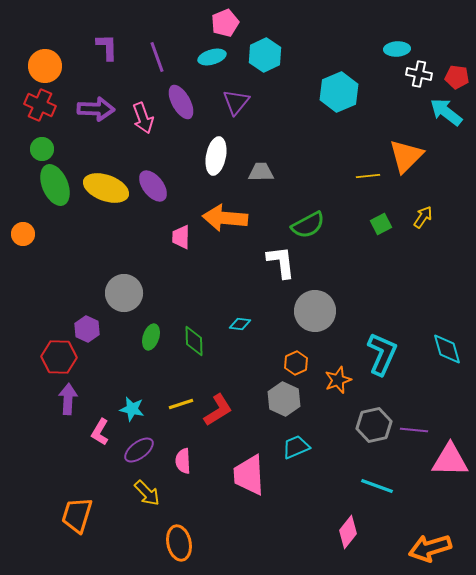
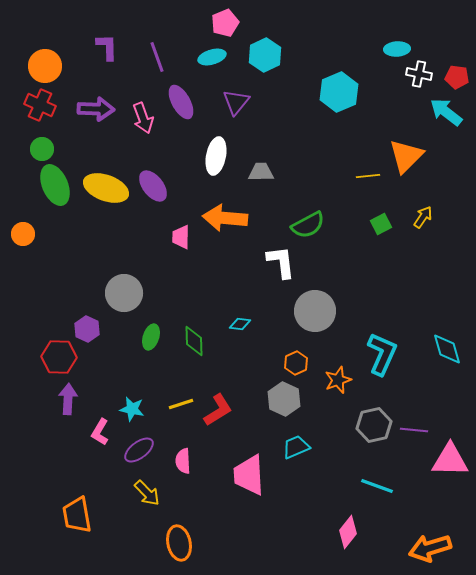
orange trapezoid at (77, 515): rotated 27 degrees counterclockwise
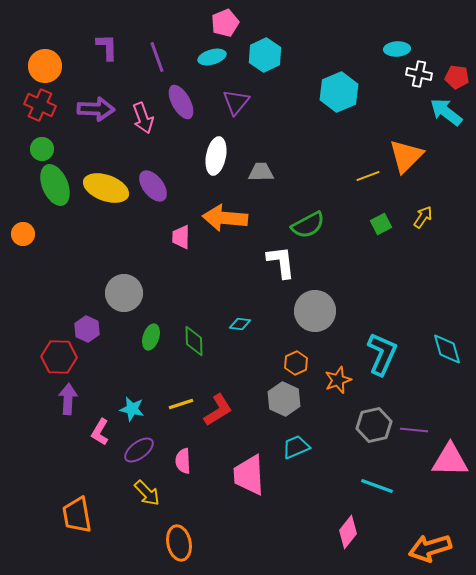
yellow line at (368, 176): rotated 15 degrees counterclockwise
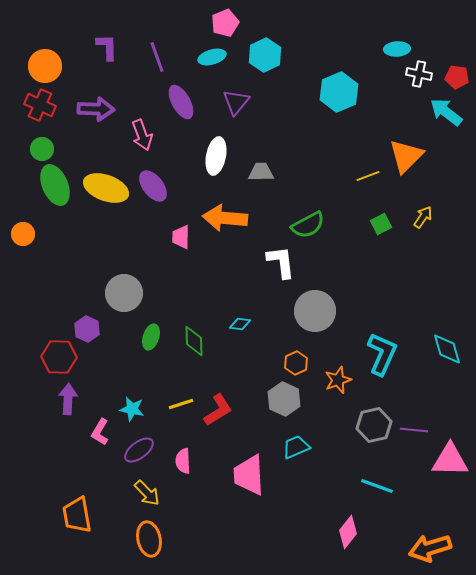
pink arrow at (143, 118): moved 1 px left, 17 px down
orange ellipse at (179, 543): moved 30 px left, 4 px up
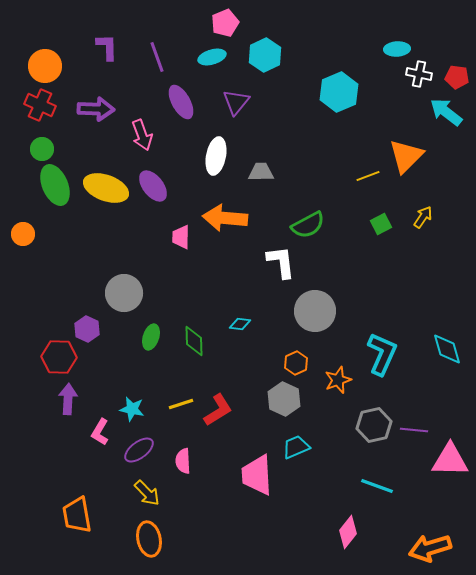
pink trapezoid at (249, 475): moved 8 px right
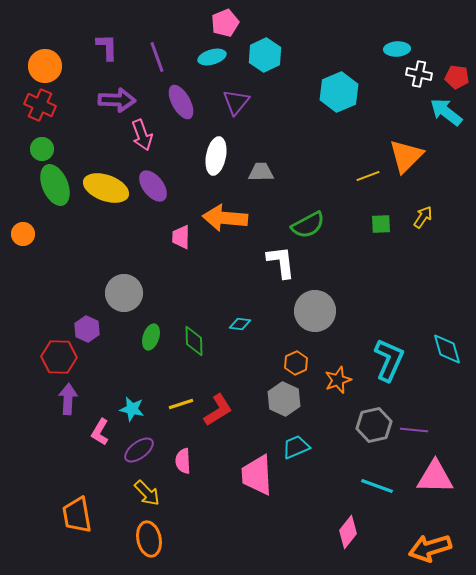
purple arrow at (96, 109): moved 21 px right, 9 px up
green square at (381, 224): rotated 25 degrees clockwise
cyan L-shape at (382, 354): moved 7 px right, 6 px down
pink triangle at (450, 460): moved 15 px left, 17 px down
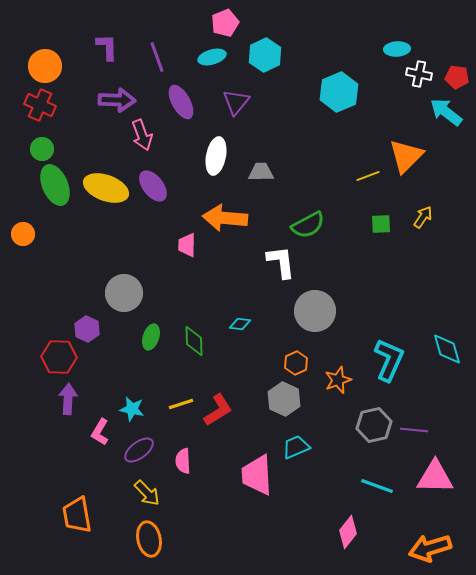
pink trapezoid at (181, 237): moved 6 px right, 8 px down
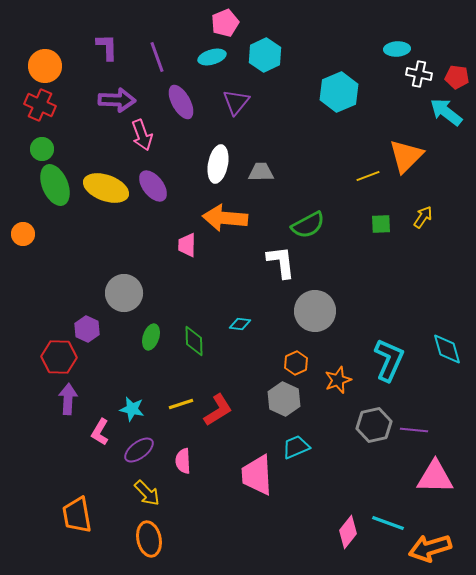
white ellipse at (216, 156): moved 2 px right, 8 px down
cyan line at (377, 486): moved 11 px right, 37 px down
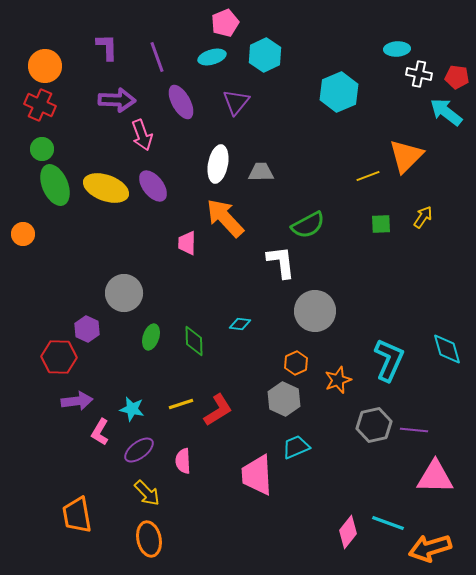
orange arrow at (225, 218): rotated 42 degrees clockwise
pink trapezoid at (187, 245): moved 2 px up
purple arrow at (68, 399): moved 9 px right, 2 px down; rotated 80 degrees clockwise
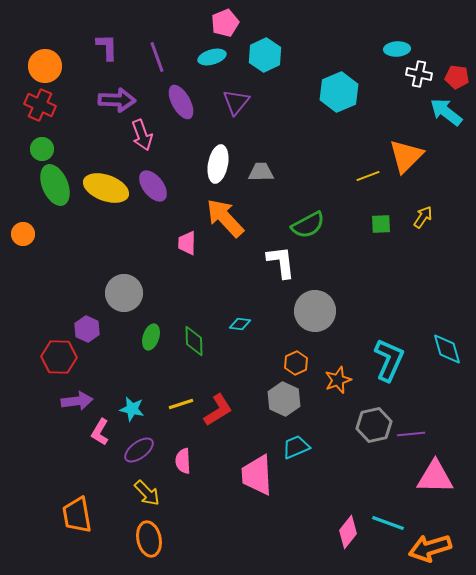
purple line at (414, 430): moved 3 px left, 4 px down; rotated 12 degrees counterclockwise
